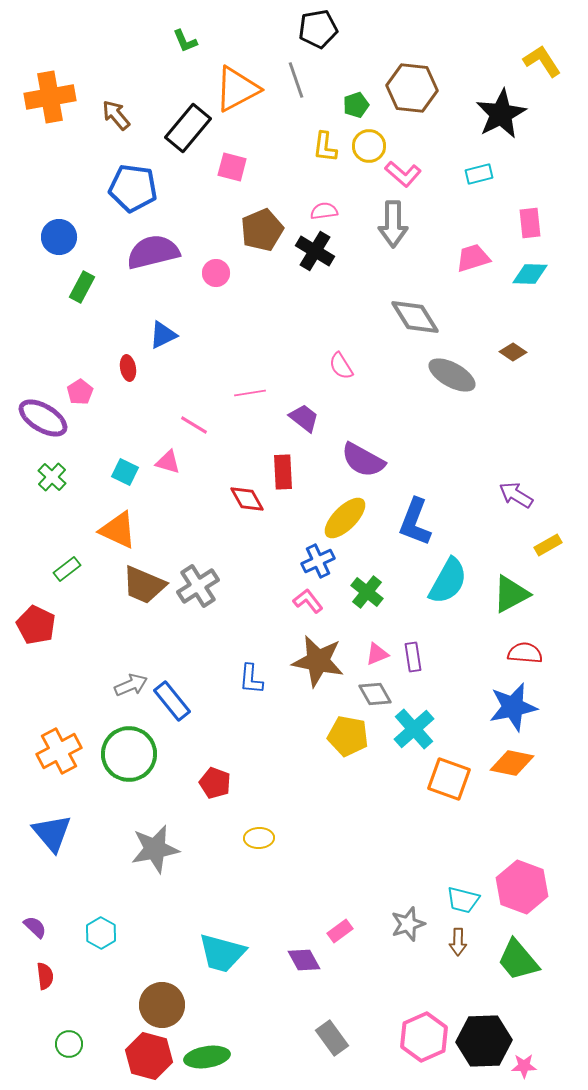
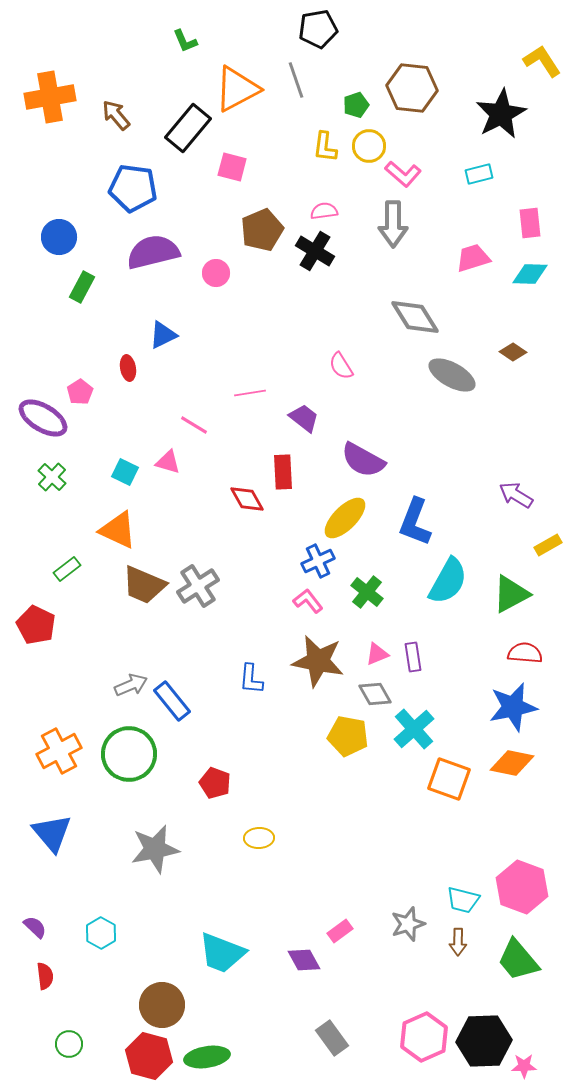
cyan trapezoid at (222, 953): rotated 6 degrees clockwise
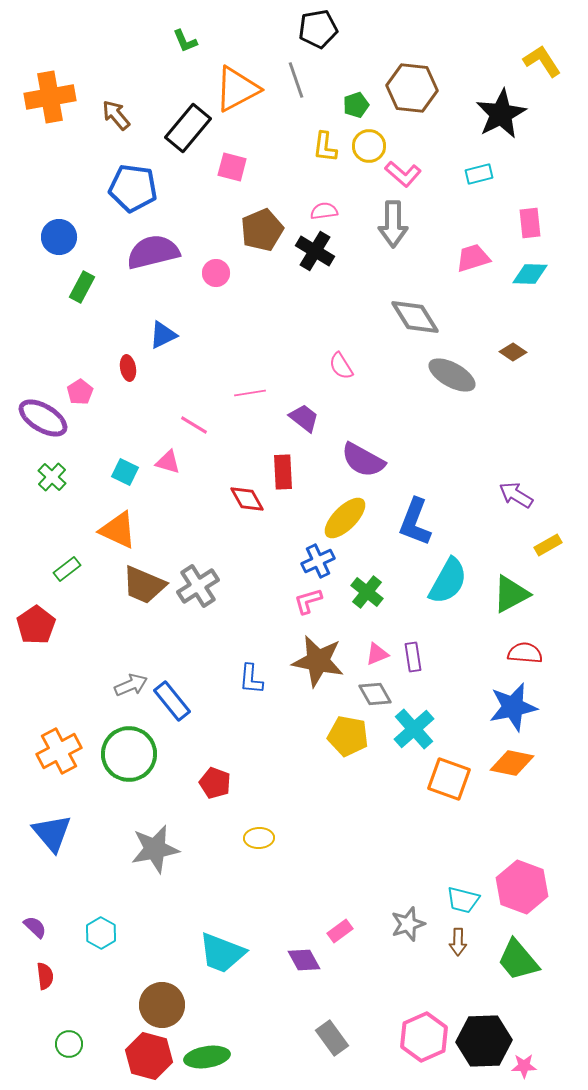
pink L-shape at (308, 601): rotated 68 degrees counterclockwise
red pentagon at (36, 625): rotated 12 degrees clockwise
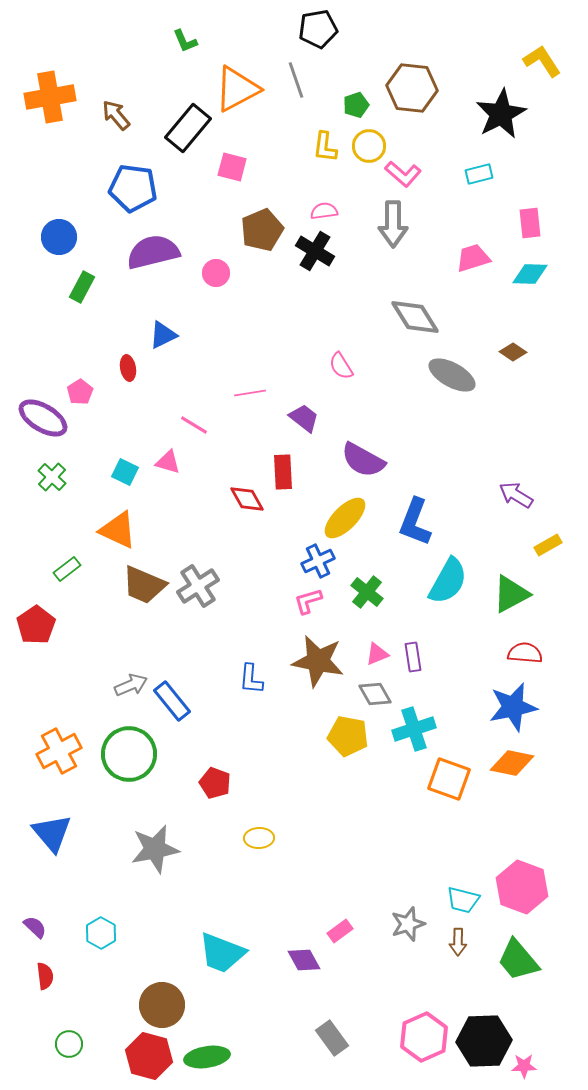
cyan cross at (414, 729): rotated 24 degrees clockwise
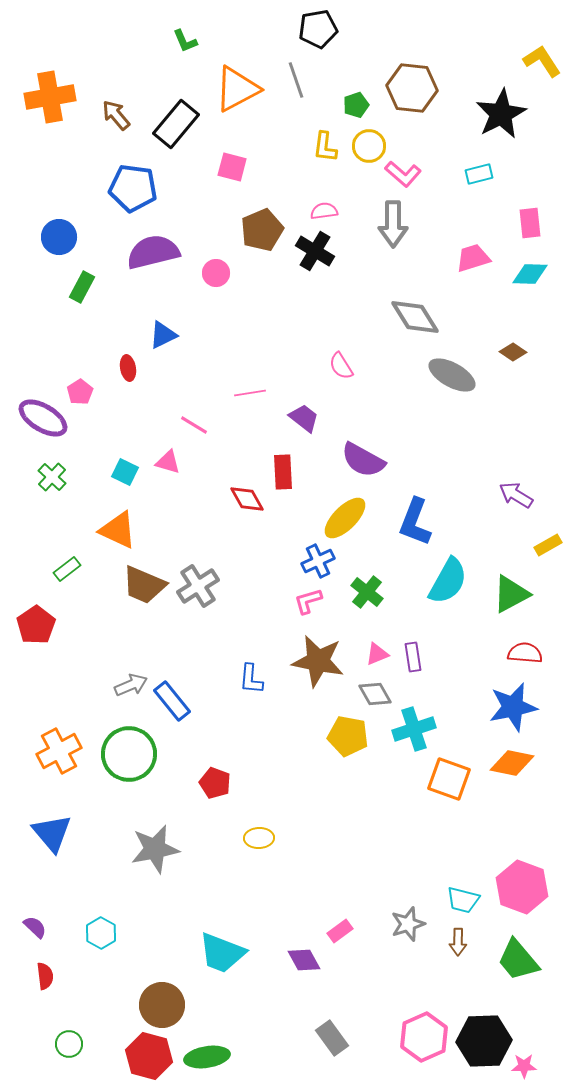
black rectangle at (188, 128): moved 12 px left, 4 px up
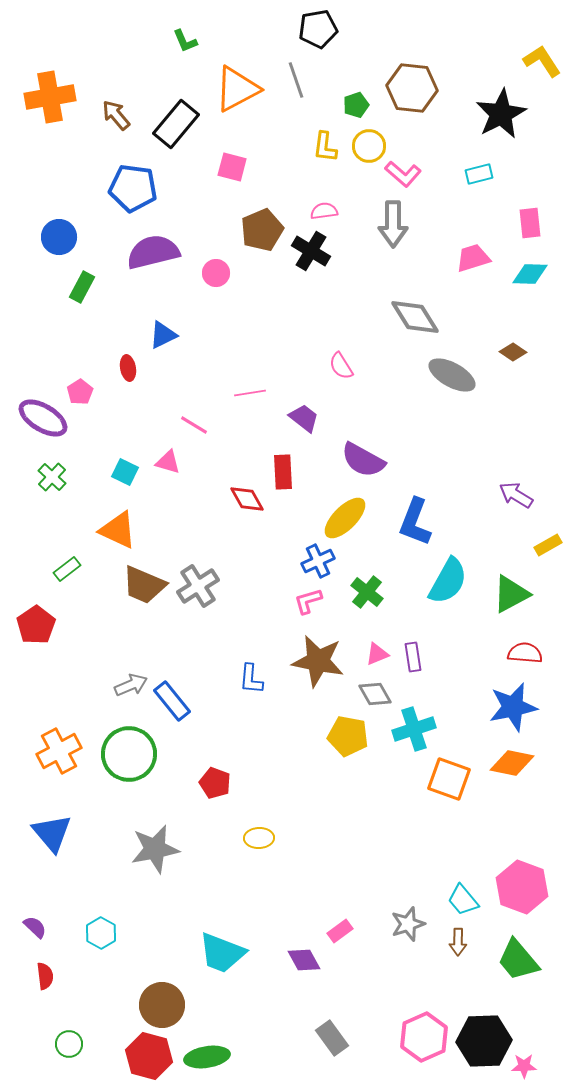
black cross at (315, 251): moved 4 px left
cyan trapezoid at (463, 900): rotated 36 degrees clockwise
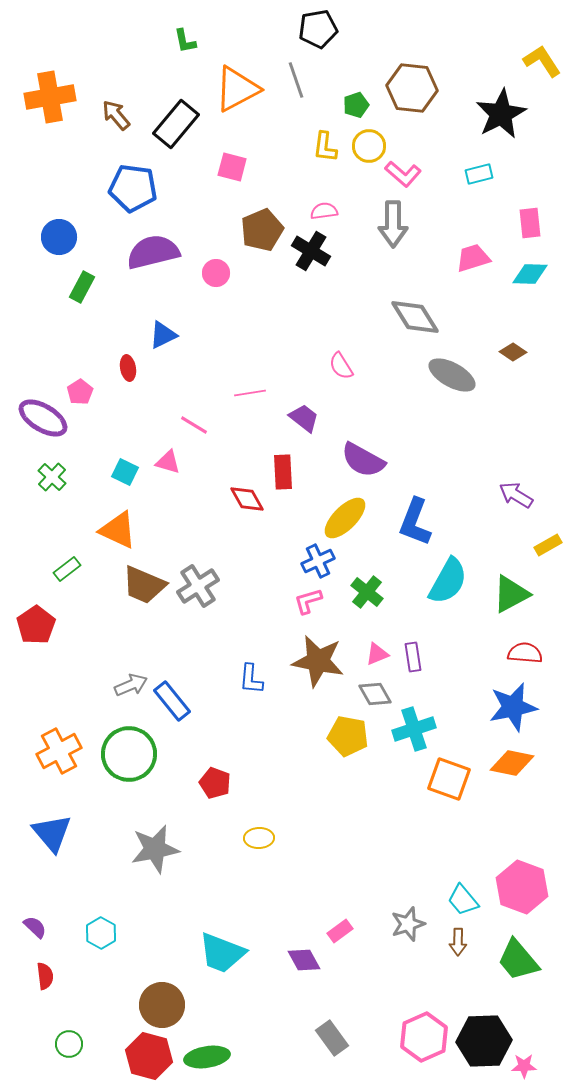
green L-shape at (185, 41): rotated 12 degrees clockwise
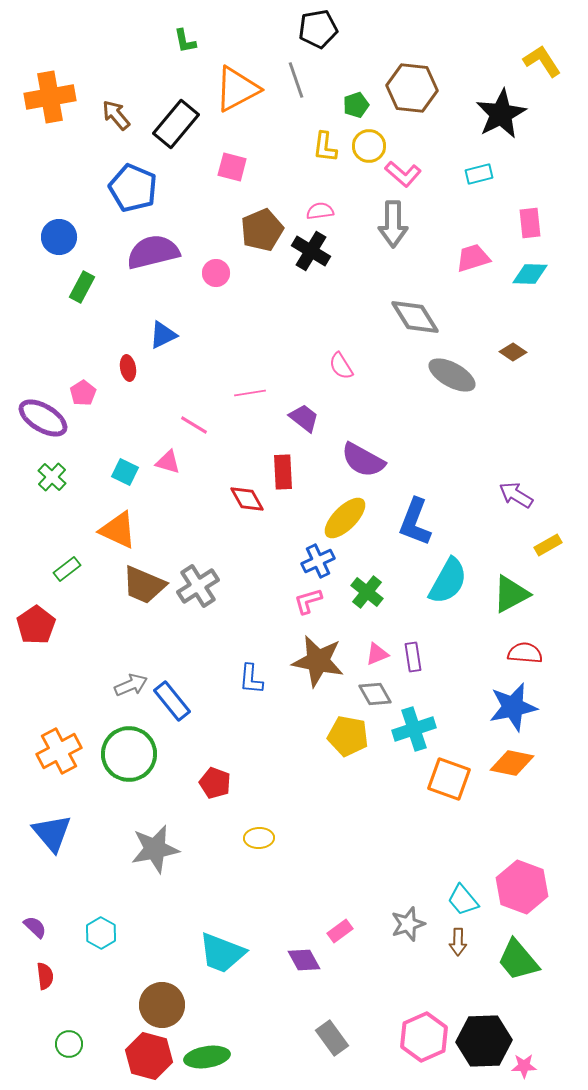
blue pentagon at (133, 188): rotated 15 degrees clockwise
pink semicircle at (324, 211): moved 4 px left
pink pentagon at (80, 392): moved 3 px right, 1 px down
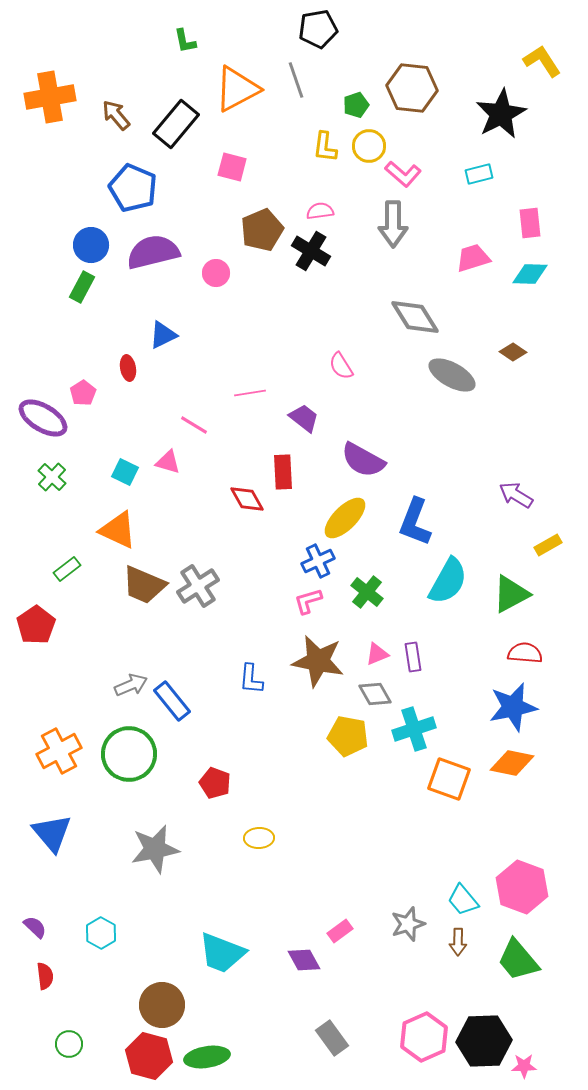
blue circle at (59, 237): moved 32 px right, 8 px down
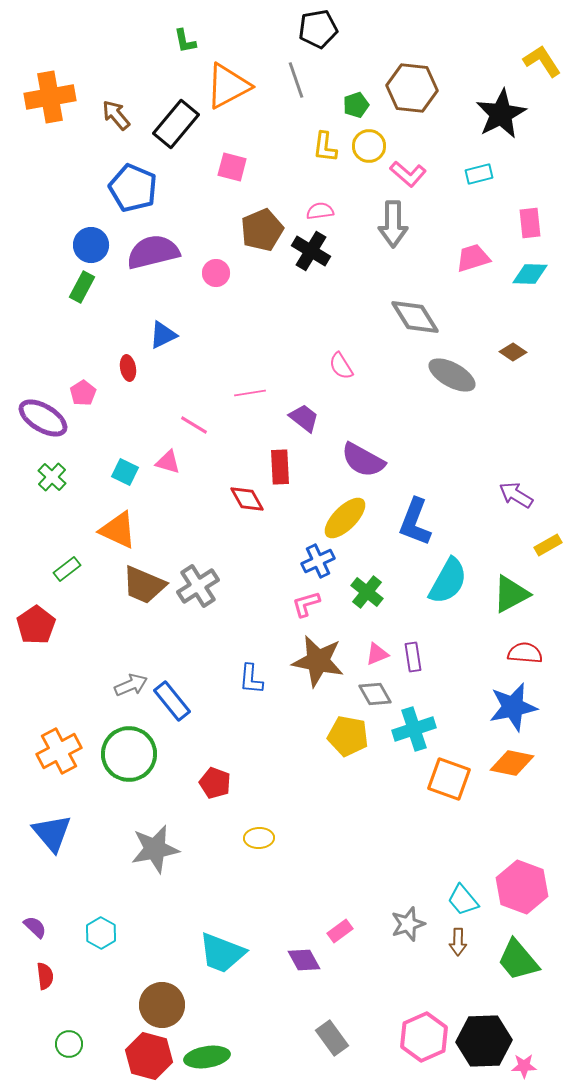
orange triangle at (237, 89): moved 9 px left, 3 px up
pink L-shape at (403, 174): moved 5 px right
red rectangle at (283, 472): moved 3 px left, 5 px up
pink L-shape at (308, 601): moved 2 px left, 3 px down
